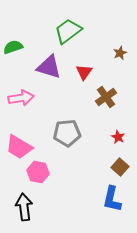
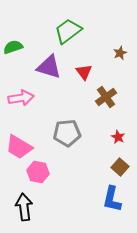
red triangle: rotated 12 degrees counterclockwise
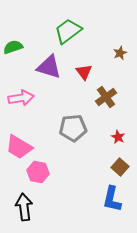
gray pentagon: moved 6 px right, 5 px up
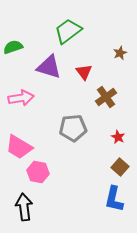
blue L-shape: moved 2 px right
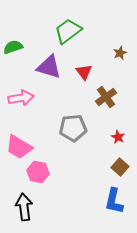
blue L-shape: moved 2 px down
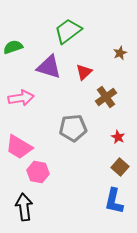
red triangle: rotated 24 degrees clockwise
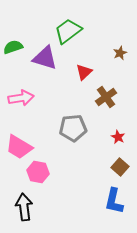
purple triangle: moved 4 px left, 9 px up
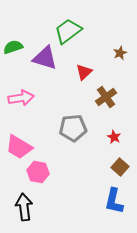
red star: moved 4 px left
